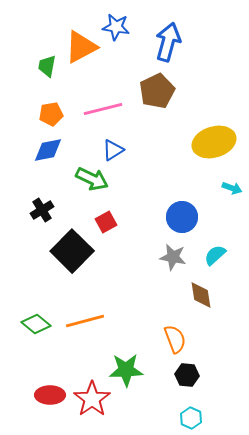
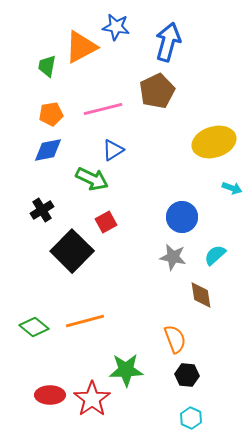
green diamond: moved 2 px left, 3 px down
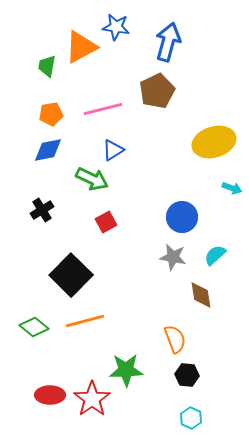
black square: moved 1 px left, 24 px down
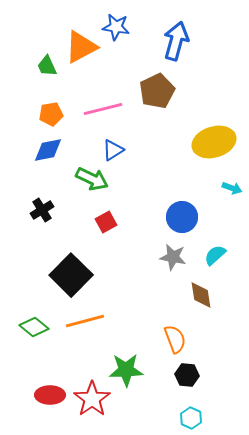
blue arrow: moved 8 px right, 1 px up
green trapezoid: rotated 35 degrees counterclockwise
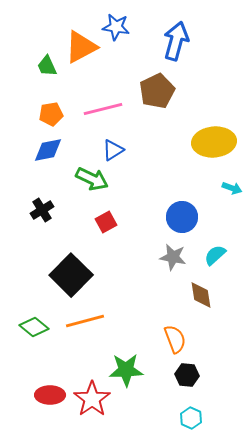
yellow ellipse: rotated 12 degrees clockwise
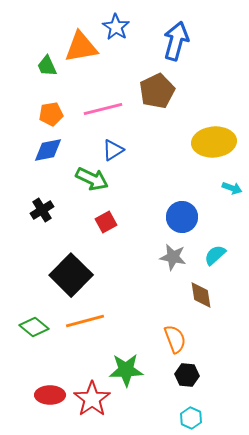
blue star: rotated 24 degrees clockwise
orange triangle: rotated 18 degrees clockwise
